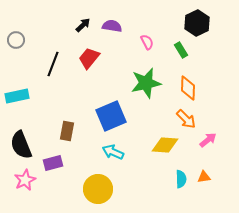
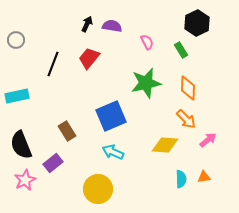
black arrow: moved 4 px right, 1 px up; rotated 21 degrees counterclockwise
brown rectangle: rotated 42 degrees counterclockwise
purple rectangle: rotated 24 degrees counterclockwise
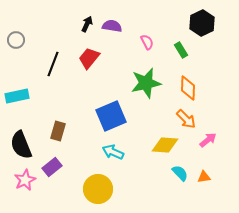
black hexagon: moved 5 px right
brown rectangle: moved 9 px left; rotated 48 degrees clockwise
purple rectangle: moved 1 px left, 4 px down
cyan semicircle: moved 1 px left, 6 px up; rotated 42 degrees counterclockwise
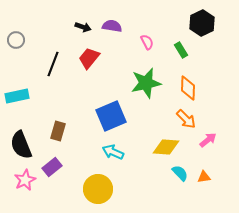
black arrow: moved 4 px left, 3 px down; rotated 84 degrees clockwise
yellow diamond: moved 1 px right, 2 px down
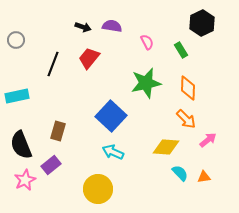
blue square: rotated 24 degrees counterclockwise
purple rectangle: moved 1 px left, 2 px up
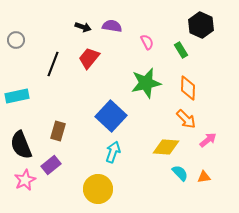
black hexagon: moved 1 px left, 2 px down; rotated 10 degrees counterclockwise
cyan arrow: rotated 85 degrees clockwise
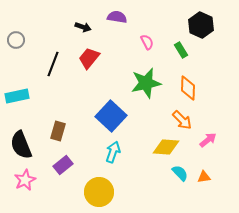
purple semicircle: moved 5 px right, 9 px up
orange arrow: moved 4 px left, 1 px down
purple rectangle: moved 12 px right
yellow circle: moved 1 px right, 3 px down
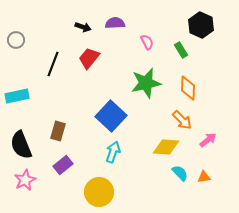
purple semicircle: moved 2 px left, 6 px down; rotated 12 degrees counterclockwise
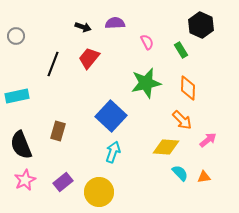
gray circle: moved 4 px up
purple rectangle: moved 17 px down
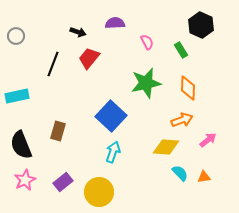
black arrow: moved 5 px left, 5 px down
orange arrow: rotated 65 degrees counterclockwise
